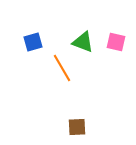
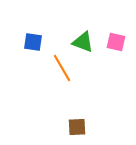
blue square: rotated 24 degrees clockwise
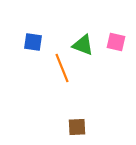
green triangle: moved 3 px down
orange line: rotated 8 degrees clockwise
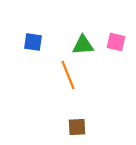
green triangle: rotated 25 degrees counterclockwise
orange line: moved 6 px right, 7 px down
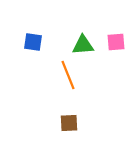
pink square: rotated 18 degrees counterclockwise
brown square: moved 8 px left, 4 px up
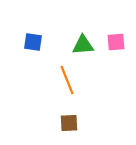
orange line: moved 1 px left, 5 px down
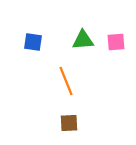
green triangle: moved 5 px up
orange line: moved 1 px left, 1 px down
